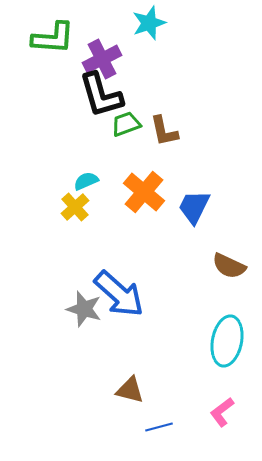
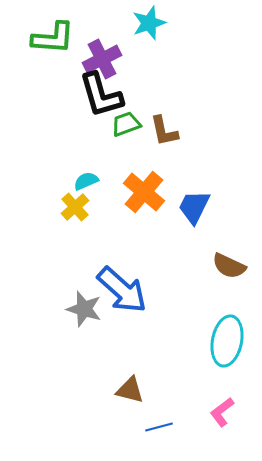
blue arrow: moved 3 px right, 4 px up
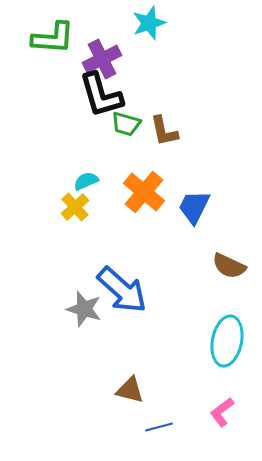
green trapezoid: rotated 144 degrees counterclockwise
